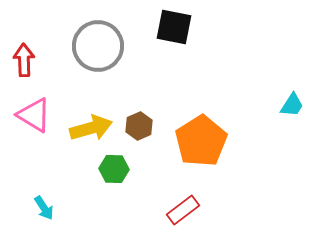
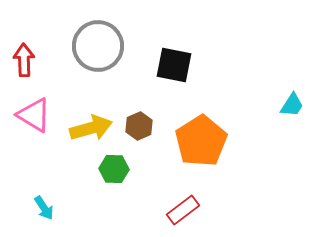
black square: moved 38 px down
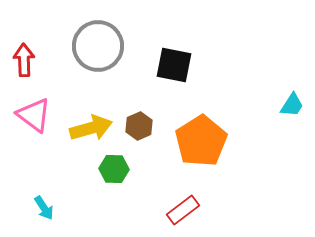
pink triangle: rotated 6 degrees clockwise
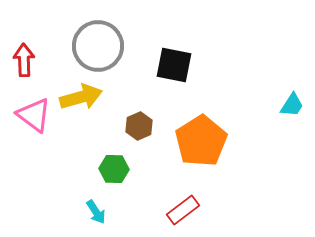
yellow arrow: moved 10 px left, 31 px up
cyan arrow: moved 52 px right, 4 px down
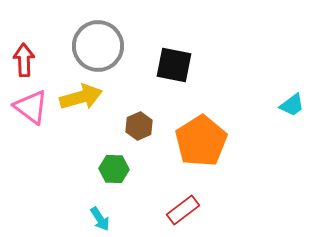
cyan trapezoid: rotated 20 degrees clockwise
pink triangle: moved 3 px left, 8 px up
cyan arrow: moved 4 px right, 7 px down
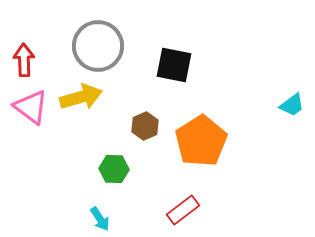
brown hexagon: moved 6 px right
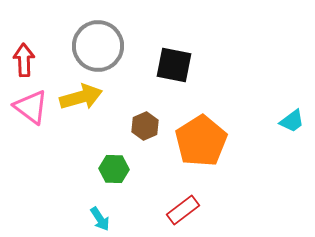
cyan trapezoid: moved 16 px down
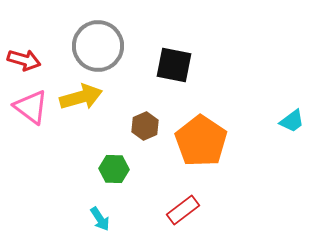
red arrow: rotated 108 degrees clockwise
orange pentagon: rotated 6 degrees counterclockwise
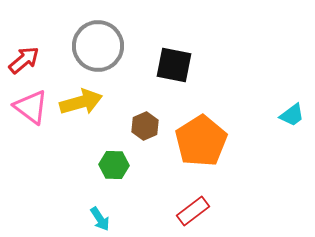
red arrow: rotated 56 degrees counterclockwise
yellow arrow: moved 5 px down
cyan trapezoid: moved 6 px up
orange pentagon: rotated 6 degrees clockwise
green hexagon: moved 4 px up
red rectangle: moved 10 px right, 1 px down
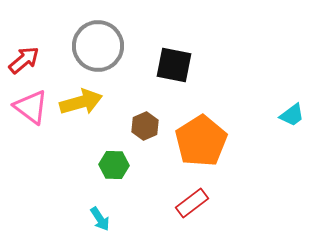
red rectangle: moved 1 px left, 8 px up
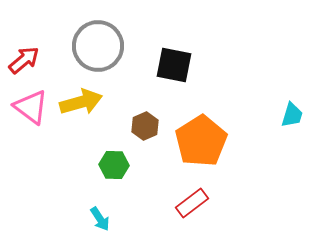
cyan trapezoid: rotated 36 degrees counterclockwise
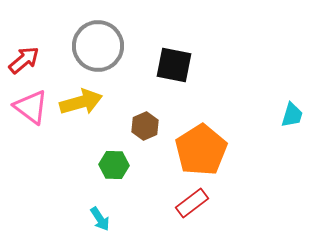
orange pentagon: moved 9 px down
